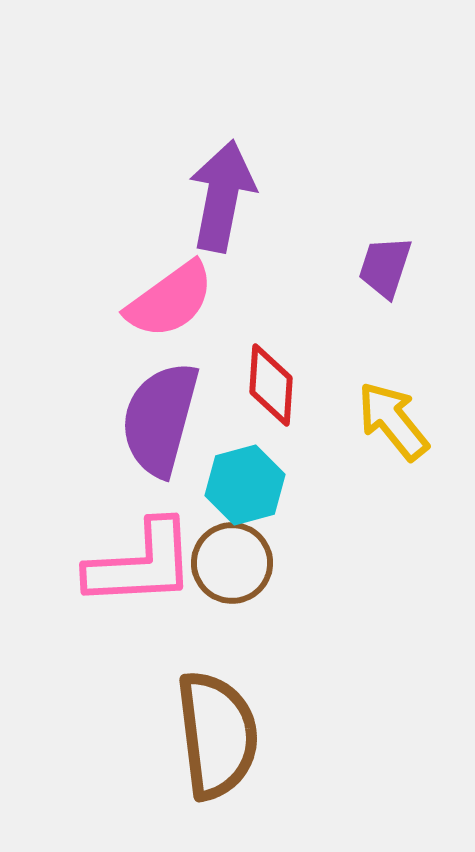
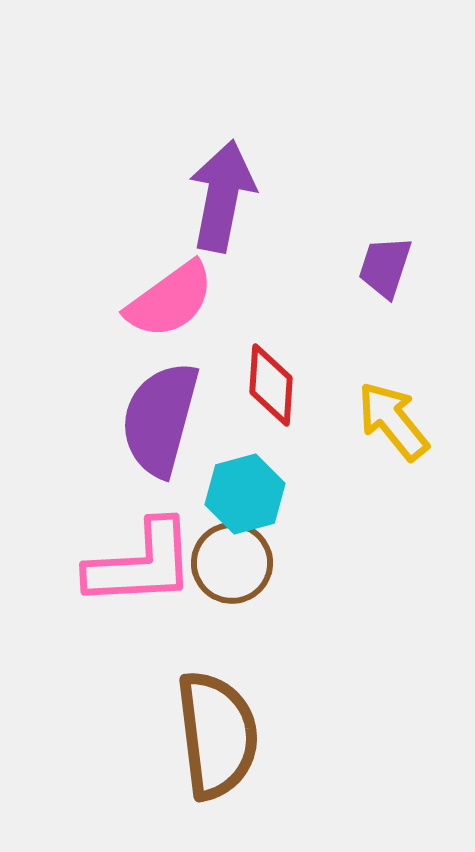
cyan hexagon: moved 9 px down
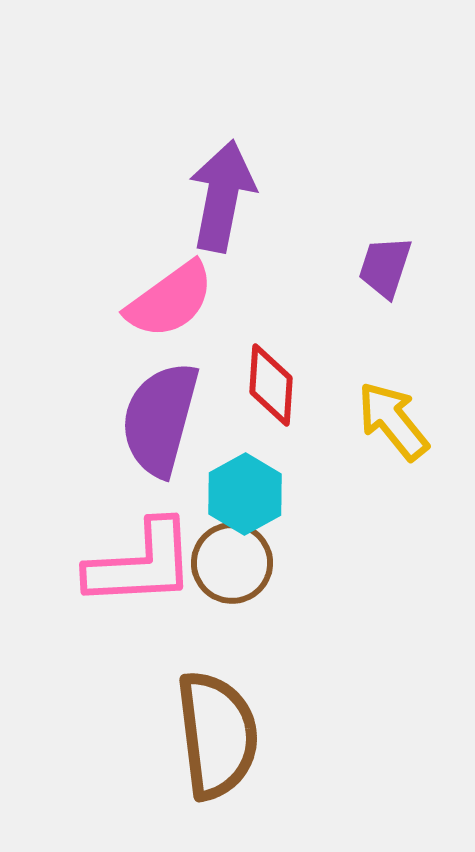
cyan hexagon: rotated 14 degrees counterclockwise
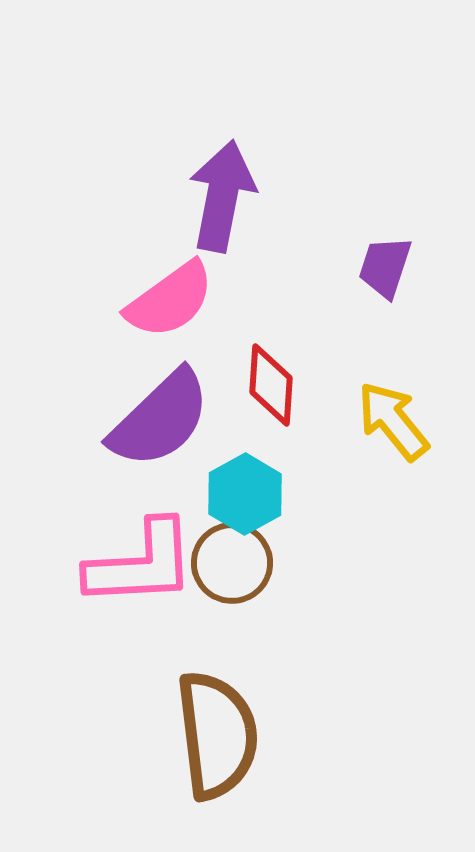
purple semicircle: rotated 149 degrees counterclockwise
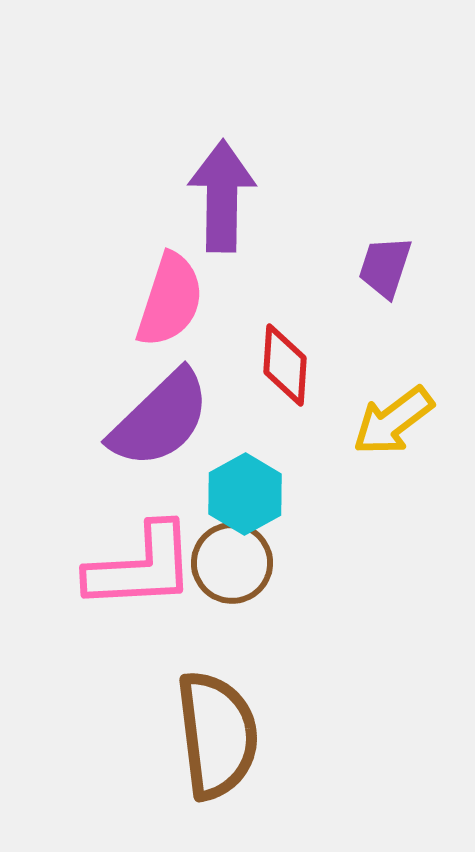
purple arrow: rotated 10 degrees counterclockwise
pink semicircle: rotated 36 degrees counterclockwise
red diamond: moved 14 px right, 20 px up
yellow arrow: rotated 88 degrees counterclockwise
pink L-shape: moved 3 px down
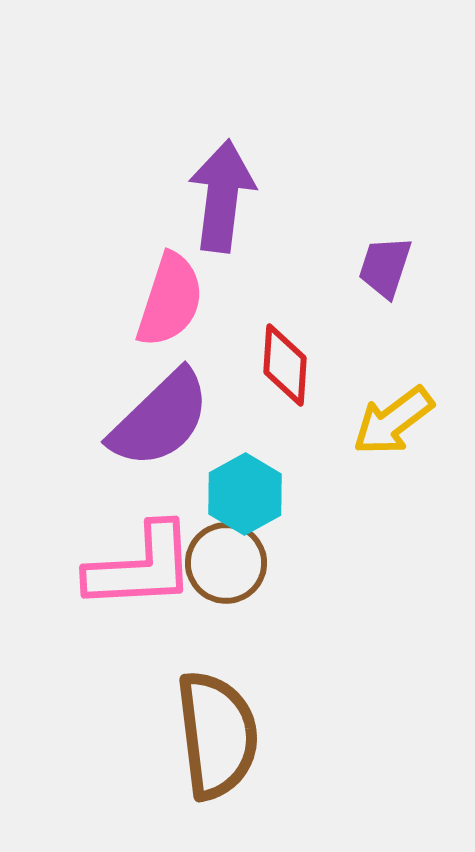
purple arrow: rotated 6 degrees clockwise
brown circle: moved 6 px left
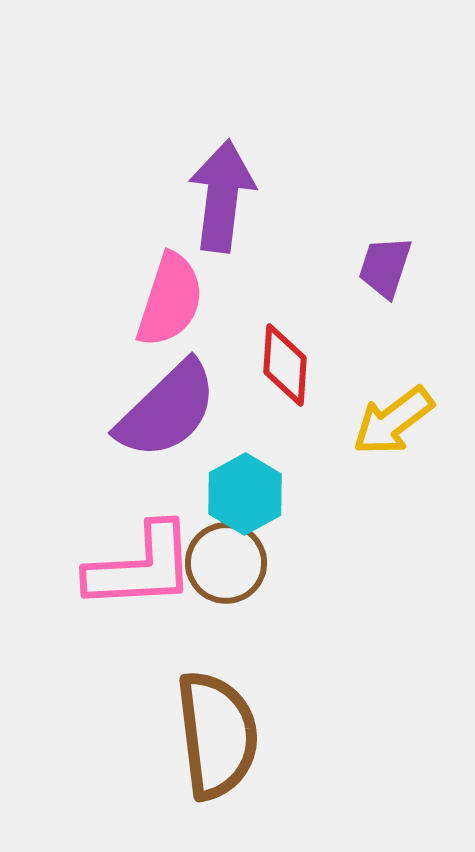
purple semicircle: moved 7 px right, 9 px up
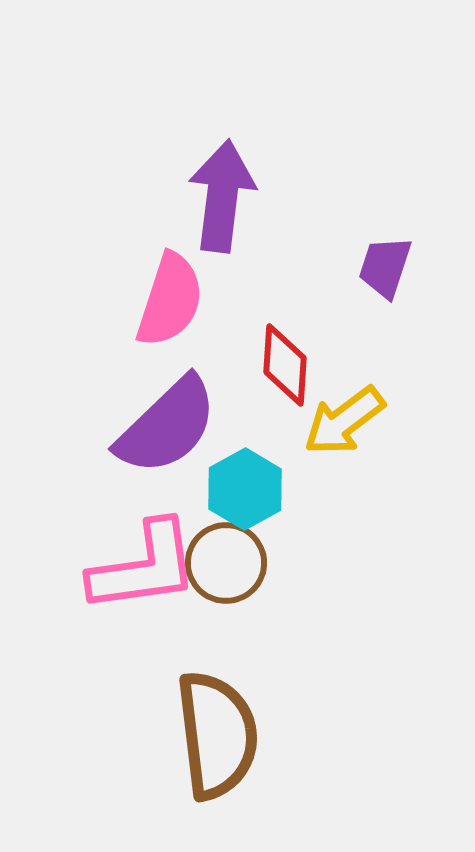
purple semicircle: moved 16 px down
yellow arrow: moved 49 px left
cyan hexagon: moved 5 px up
pink L-shape: moved 3 px right; rotated 5 degrees counterclockwise
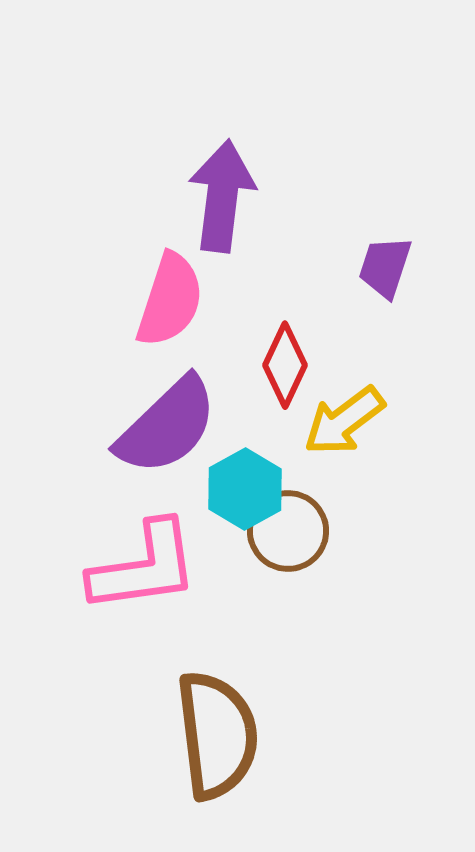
red diamond: rotated 22 degrees clockwise
brown circle: moved 62 px right, 32 px up
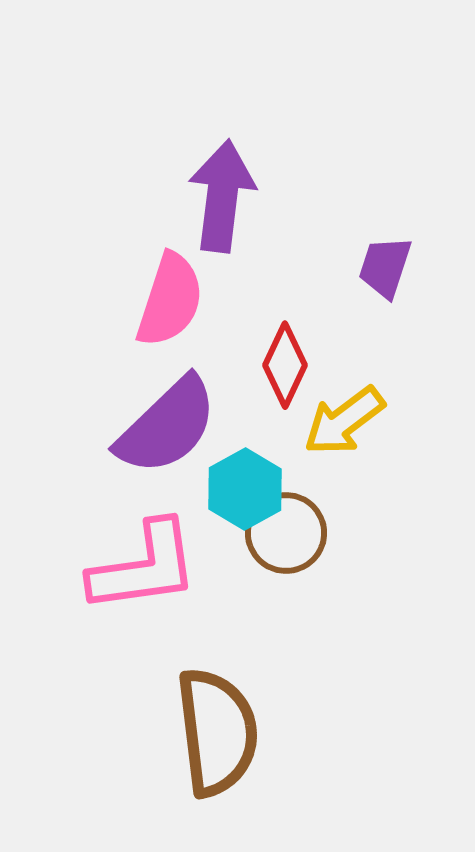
brown circle: moved 2 px left, 2 px down
brown semicircle: moved 3 px up
